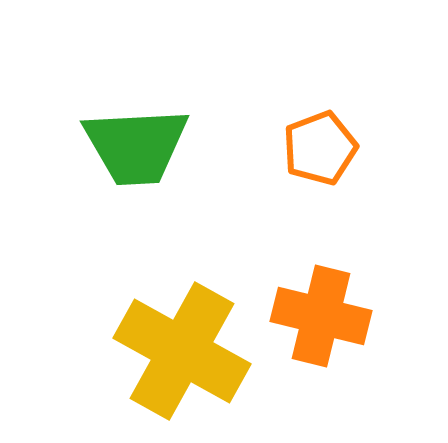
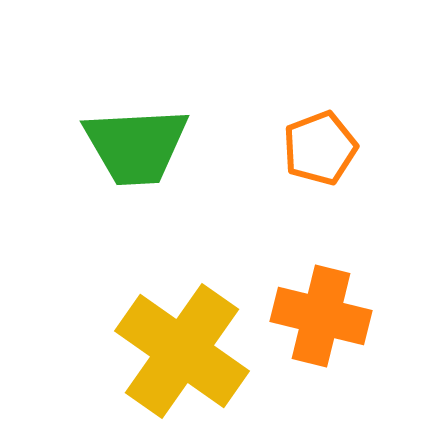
yellow cross: rotated 6 degrees clockwise
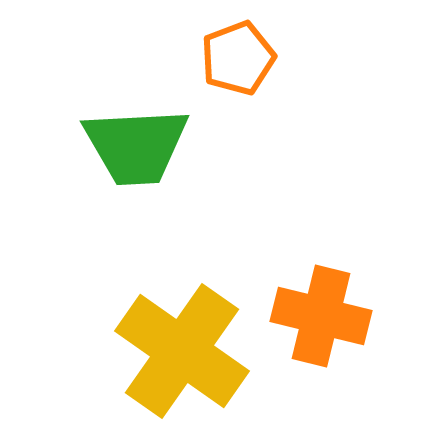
orange pentagon: moved 82 px left, 90 px up
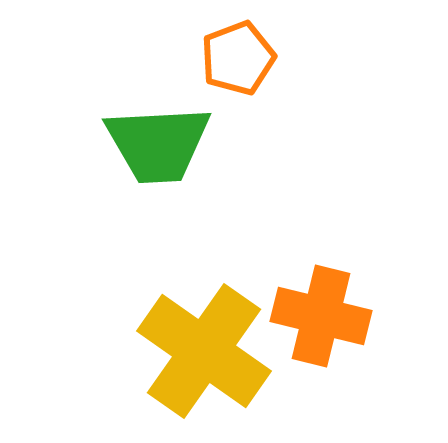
green trapezoid: moved 22 px right, 2 px up
yellow cross: moved 22 px right
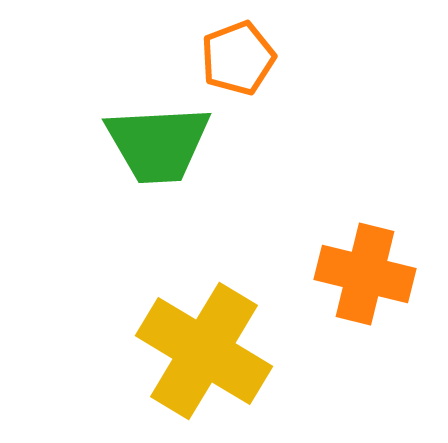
orange cross: moved 44 px right, 42 px up
yellow cross: rotated 4 degrees counterclockwise
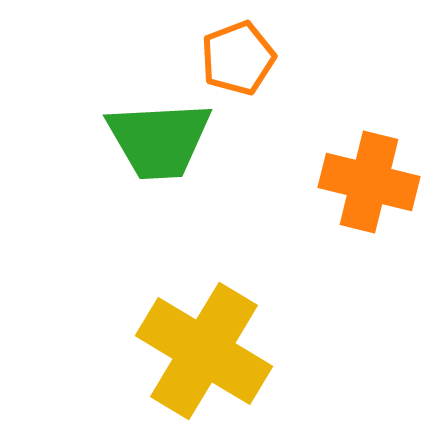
green trapezoid: moved 1 px right, 4 px up
orange cross: moved 4 px right, 92 px up
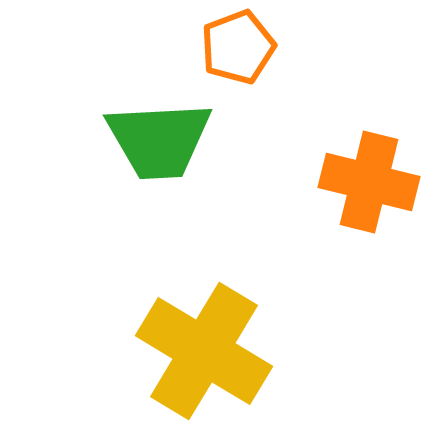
orange pentagon: moved 11 px up
